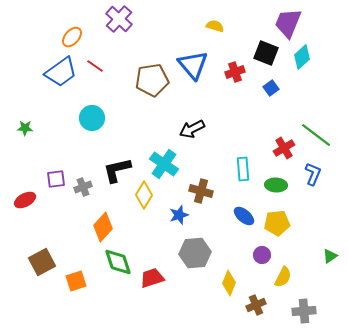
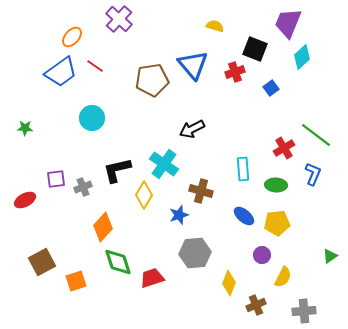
black square at (266, 53): moved 11 px left, 4 px up
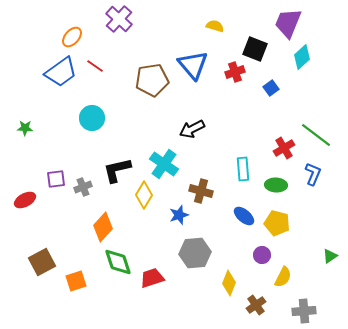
yellow pentagon at (277, 223): rotated 20 degrees clockwise
brown cross at (256, 305): rotated 12 degrees counterclockwise
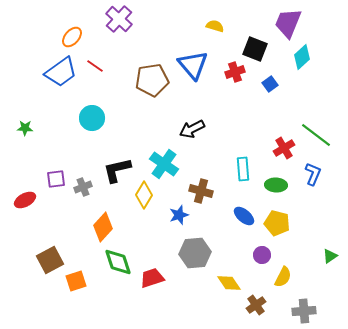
blue square at (271, 88): moved 1 px left, 4 px up
brown square at (42, 262): moved 8 px right, 2 px up
yellow diamond at (229, 283): rotated 55 degrees counterclockwise
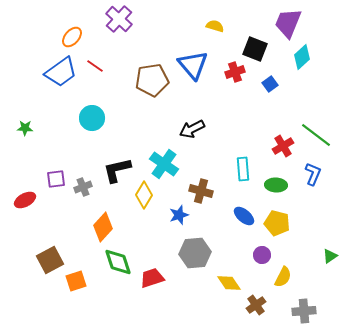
red cross at (284, 148): moved 1 px left, 2 px up
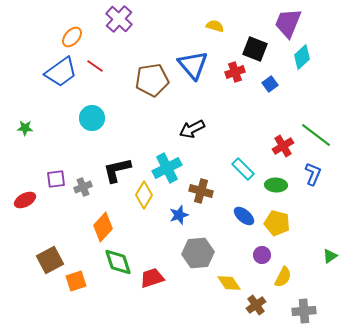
cyan cross at (164, 164): moved 3 px right, 4 px down; rotated 28 degrees clockwise
cyan rectangle at (243, 169): rotated 40 degrees counterclockwise
gray hexagon at (195, 253): moved 3 px right
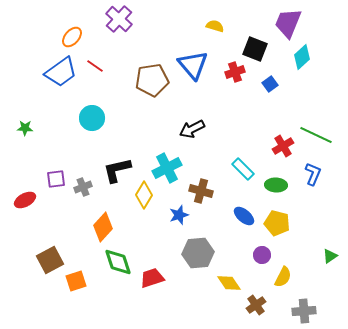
green line at (316, 135): rotated 12 degrees counterclockwise
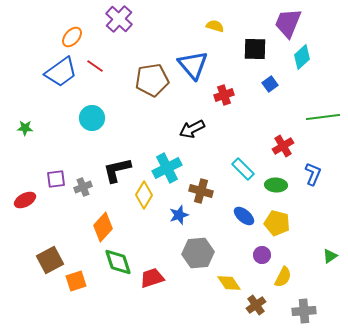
black square at (255, 49): rotated 20 degrees counterclockwise
red cross at (235, 72): moved 11 px left, 23 px down
green line at (316, 135): moved 7 px right, 18 px up; rotated 32 degrees counterclockwise
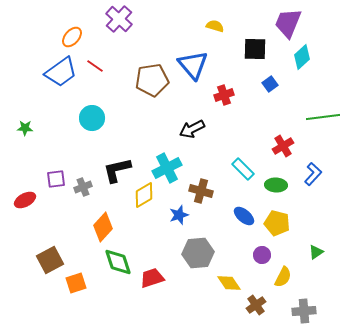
blue L-shape at (313, 174): rotated 20 degrees clockwise
yellow diamond at (144, 195): rotated 28 degrees clockwise
green triangle at (330, 256): moved 14 px left, 4 px up
orange square at (76, 281): moved 2 px down
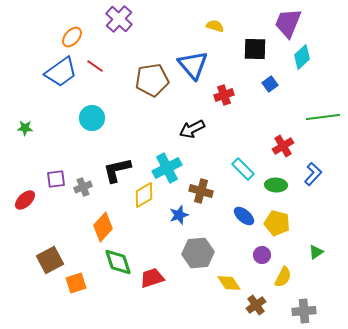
red ellipse at (25, 200): rotated 15 degrees counterclockwise
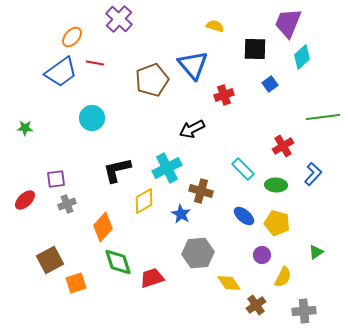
red line at (95, 66): moved 3 px up; rotated 24 degrees counterclockwise
brown pentagon at (152, 80): rotated 12 degrees counterclockwise
gray cross at (83, 187): moved 16 px left, 17 px down
yellow diamond at (144, 195): moved 6 px down
blue star at (179, 215): moved 2 px right, 1 px up; rotated 24 degrees counterclockwise
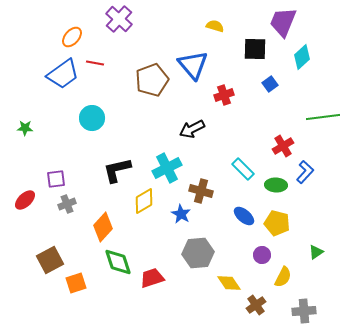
purple trapezoid at (288, 23): moved 5 px left, 1 px up
blue trapezoid at (61, 72): moved 2 px right, 2 px down
blue L-shape at (313, 174): moved 8 px left, 2 px up
